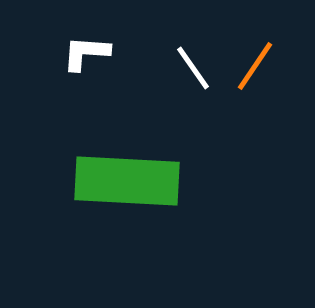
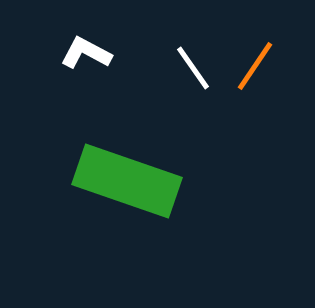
white L-shape: rotated 24 degrees clockwise
green rectangle: rotated 16 degrees clockwise
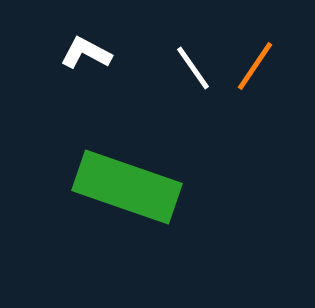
green rectangle: moved 6 px down
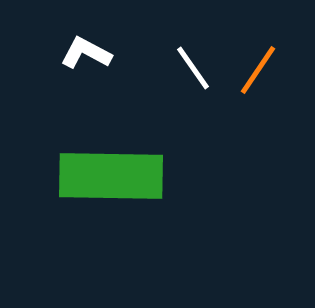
orange line: moved 3 px right, 4 px down
green rectangle: moved 16 px left, 11 px up; rotated 18 degrees counterclockwise
